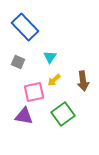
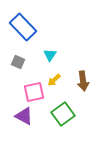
blue rectangle: moved 2 px left
cyan triangle: moved 2 px up
purple triangle: rotated 18 degrees clockwise
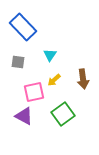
gray square: rotated 16 degrees counterclockwise
brown arrow: moved 2 px up
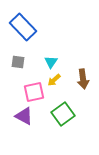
cyan triangle: moved 1 px right, 7 px down
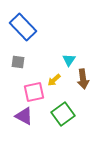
cyan triangle: moved 18 px right, 2 px up
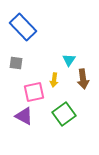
gray square: moved 2 px left, 1 px down
yellow arrow: rotated 40 degrees counterclockwise
green square: moved 1 px right
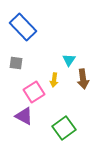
pink square: rotated 20 degrees counterclockwise
green square: moved 14 px down
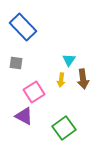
yellow arrow: moved 7 px right
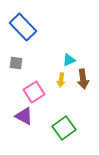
cyan triangle: rotated 32 degrees clockwise
